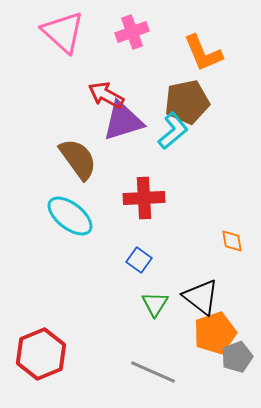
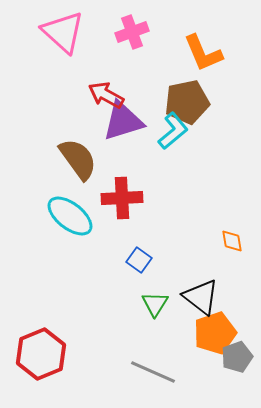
red cross: moved 22 px left
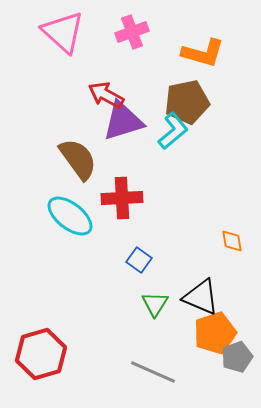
orange L-shape: rotated 51 degrees counterclockwise
black triangle: rotated 15 degrees counterclockwise
red hexagon: rotated 6 degrees clockwise
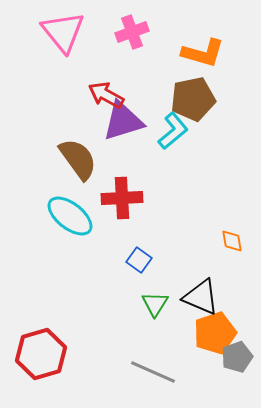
pink triangle: rotated 9 degrees clockwise
brown pentagon: moved 6 px right, 3 px up
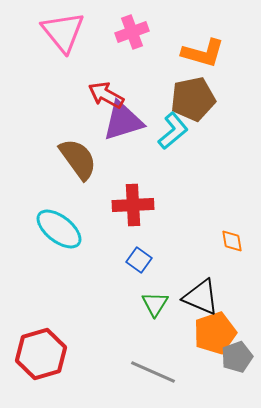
red cross: moved 11 px right, 7 px down
cyan ellipse: moved 11 px left, 13 px down
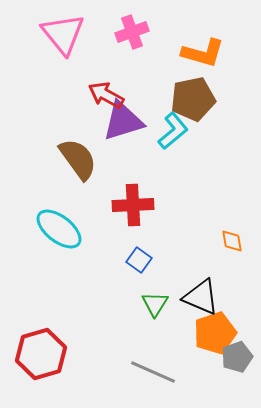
pink triangle: moved 2 px down
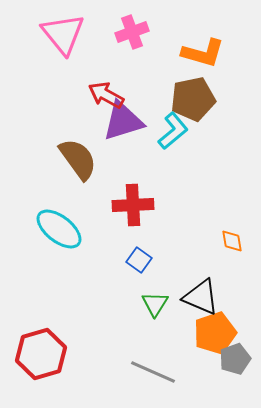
gray pentagon: moved 2 px left, 2 px down
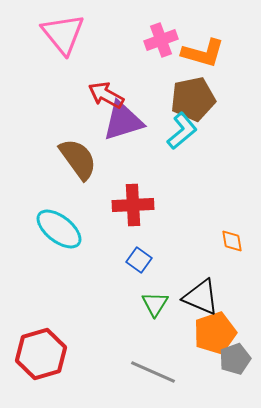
pink cross: moved 29 px right, 8 px down
cyan L-shape: moved 9 px right
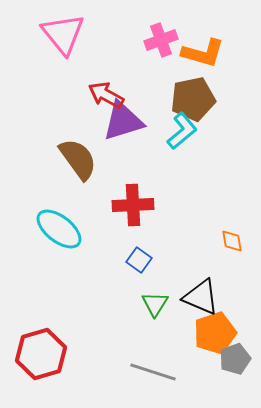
gray line: rotated 6 degrees counterclockwise
